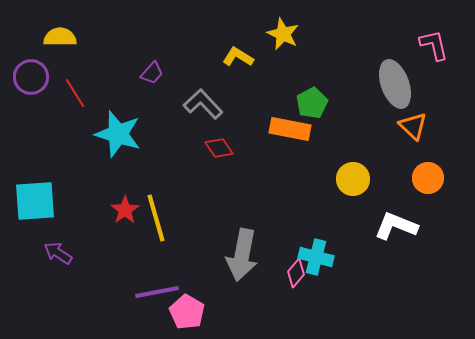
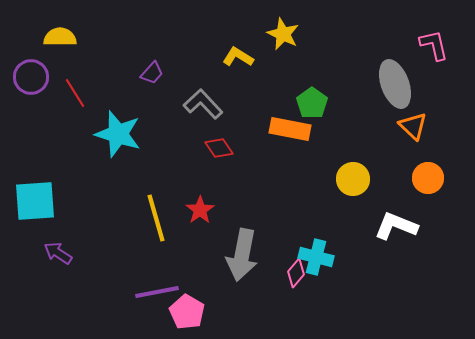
green pentagon: rotated 8 degrees counterclockwise
red star: moved 75 px right
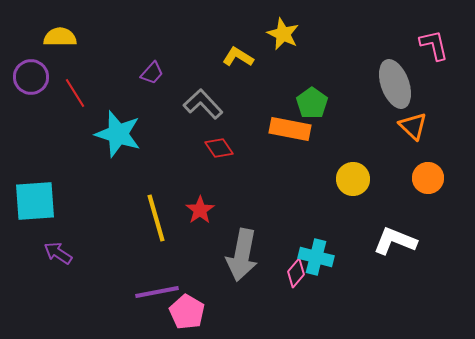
white L-shape: moved 1 px left, 15 px down
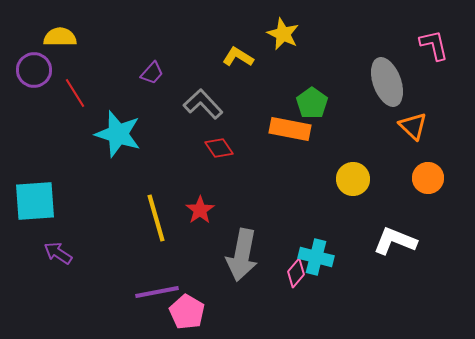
purple circle: moved 3 px right, 7 px up
gray ellipse: moved 8 px left, 2 px up
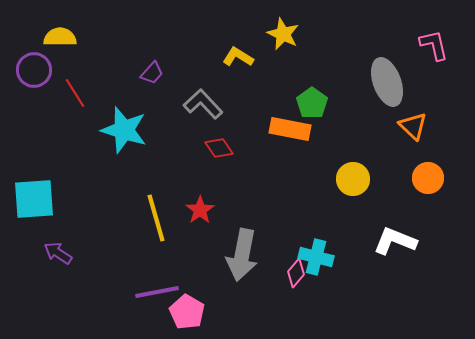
cyan star: moved 6 px right, 4 px up
cyan square: moved 1 px left, 2 px up
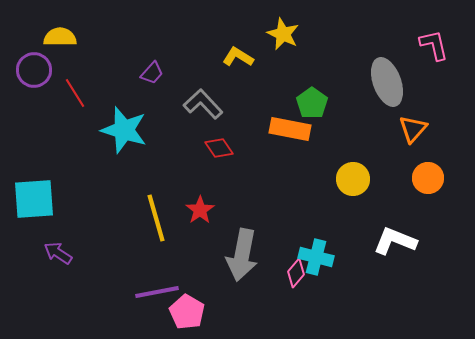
orange triangle: moved 3 px down; rotated 28 degrees clockwise
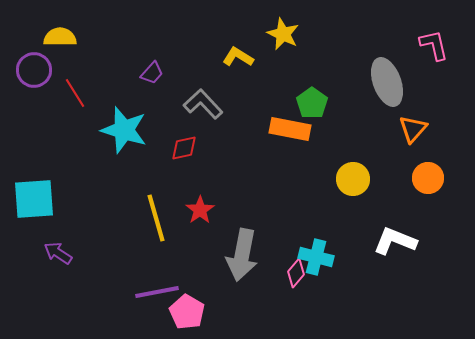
red diamond: moved 35 px left; rotated 68 degrees counterclockwise
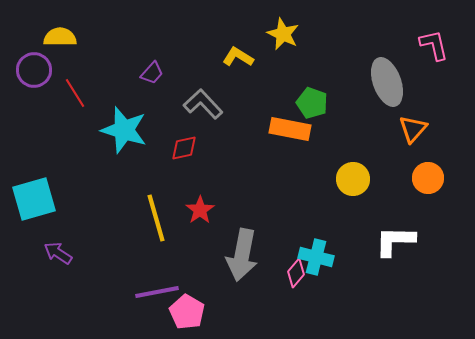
green pentagon: rotated 16 degrees counterclockwise
cyan square: rotated 12 degrees counterclockwise
white L-shape: rotated 21 degrees counterclockwise
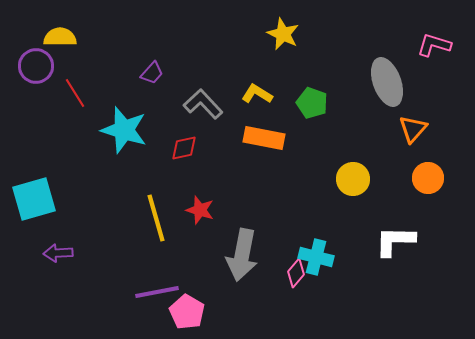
pink L-shape: rotated 60 degrees counterclockwise
yellow L-shape: moved 19 px right, 37 px down
purple circle: moved 2 px right, 4 px up
orange rectangle: moved 26 px left, 9 px down
red star: rotated 20 degrees counterclockwise
purple arrow: rotated 36 degrees counterclockwise
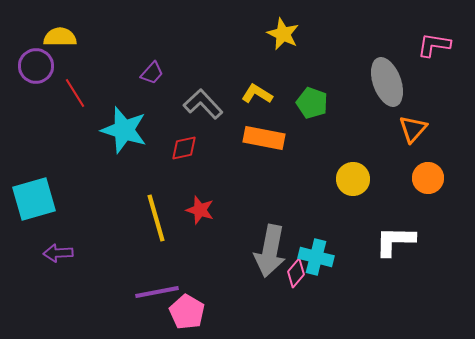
pink L-shape: rotated 8 degrees counterclockwise
gray arrow: moved 28 px right, 4 px up
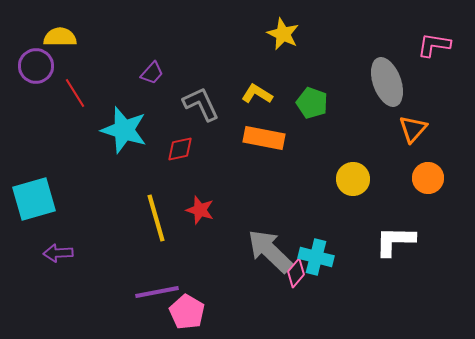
gray L-shape: moved 2 px left; rotated 18 degrees clockwise
red diamond: moved 4 px left, 1 px down
gray arrow: rotated 123 degrees clockwise
